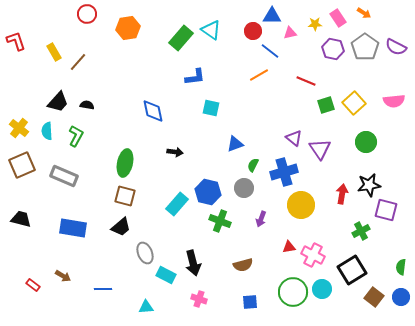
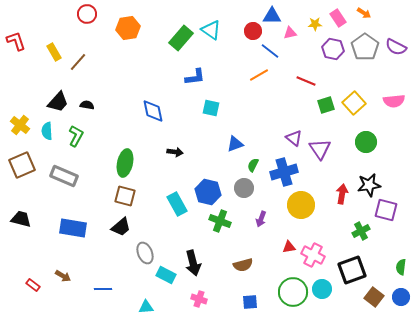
yellow cross at (19, 128): moved 1 px right, 3 px up
cyan rectangle at (177, 204): rotated 70 degrees counterclockwise
black square at (352, 270): rotated 12 degrees clockwise
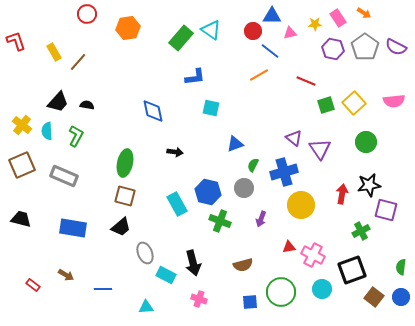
yellow cross at (20, 125): moved 2 px right
brown arrow at (63, 276): moved 3 px right, 1 px up
green circle at (293, 292): moved 12 px left
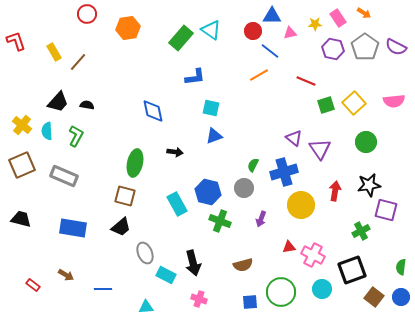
blue triangle at (235, 144): moved 21 px left, 8 px up
green ellipse at (125, 163): moved 10 px right
red arrow at (342, 194): moved 7 px left, 3 px up
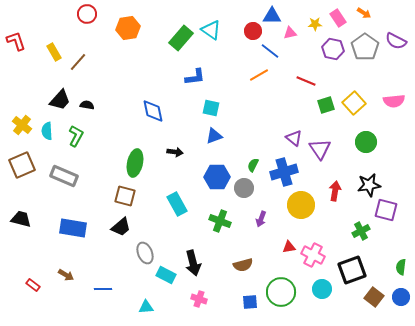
purple semicircle at (396, 47): moved 6 px up
black trapezoid at (58, 102): moved 2 px right, 2 px up
blue hexagon at (208, 192): moved 9 px right, 15 px up; rotated 15 degrees counterclockwise
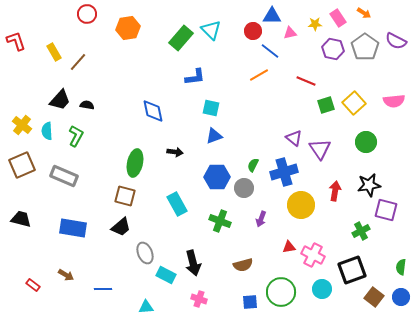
cyan triangle at (211, 30): rotated 10 degrees clockwise
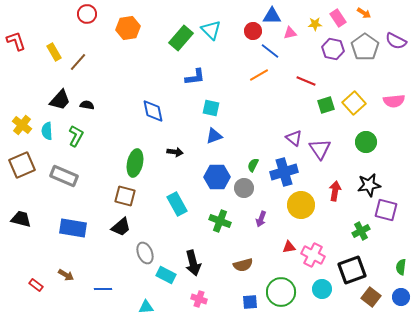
red rectangle at (33, 285): moved 3 px right
brown square at (374, 297): moved 3 px left
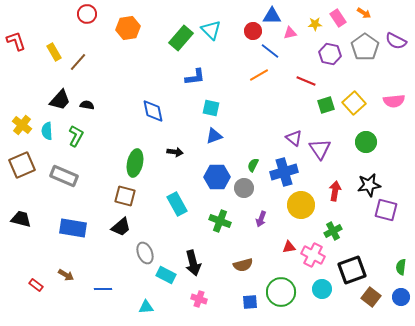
purple hexagon at (333, 49): moved 3 px left, 5 px down
green cross at (361, 231): moved 28 px left
